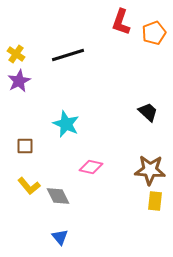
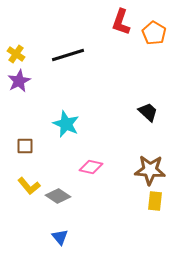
orange pentagon: rotated 20 degrees counterclockwise
gray diamond: rotated 30 degrees counterclockwise
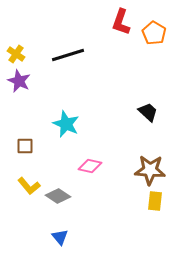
purple star: rotated 20 degrees counterclockwise
pink diamond: moved 1 px left, 1 px up
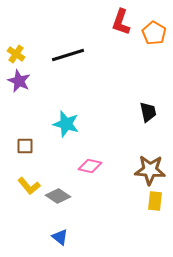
black trapezoid: rotated 35 degrees clockwise
cyan star: rotated 8 degrees counterclockwise
blue triangle: rotated 12 degrees counterclockwise
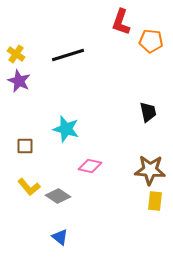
orange pentagon: moved 3 px left, 8 px down; rotated 25 degrees counterclockwise
cyan star: moved 5 px down
yellow L-shape: moved 1 px down
